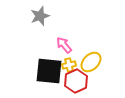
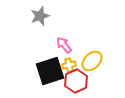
yellow ellipse: moved 1 px right, 1 px up
black square: moved 1 px right; rotated 24 degrees counterclockwise
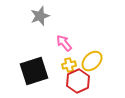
pink arrow: moved 2 px up
black square: moved 16 px left
red hexagon: moved 2 px right
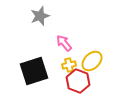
red hexagon: rotated 15 degrees counterclockwise
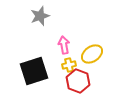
pink arrow: moved 2 px down; rotated 30 degrees clockwise
yellow ellipse: moved 7 px up; rotated 10 degrees clockwise
